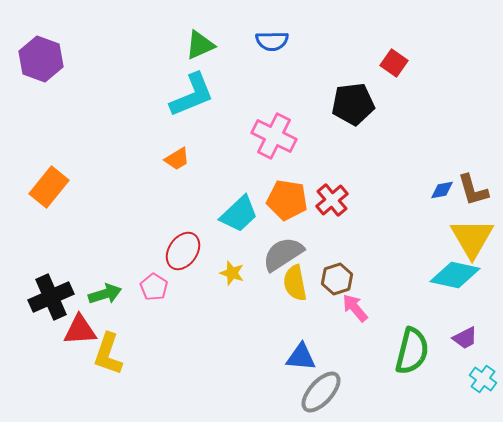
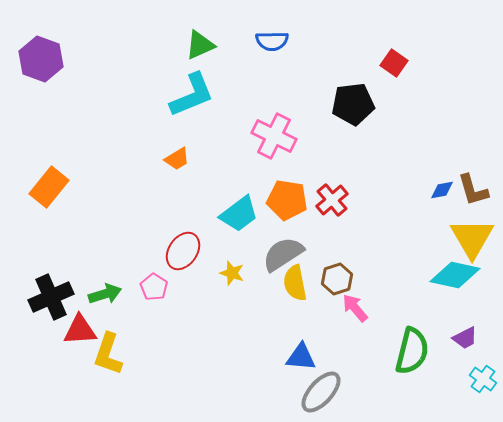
cyan trapezoid: rotated 6 degrees clockwise
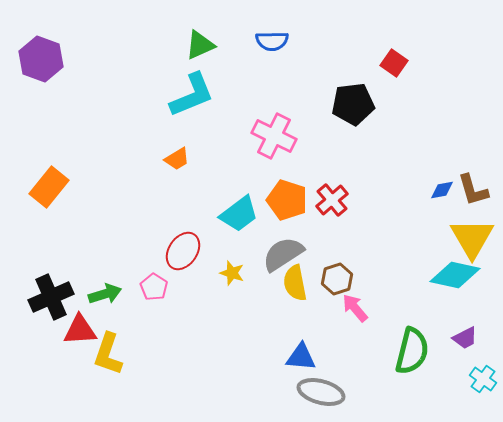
orange pentagon: rotated 9 degrees clockwise
gray ellipse: rotated 63 degrees clockwise
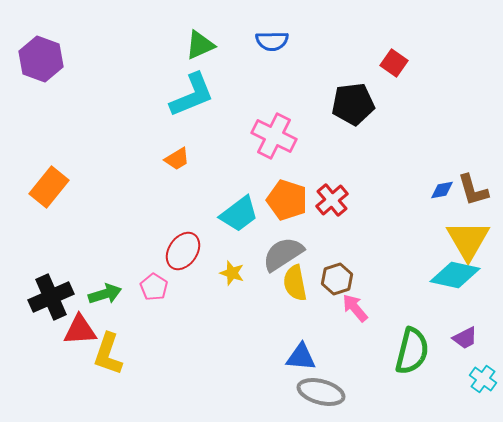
yellow triangle: moved 4 px left, 2 px down
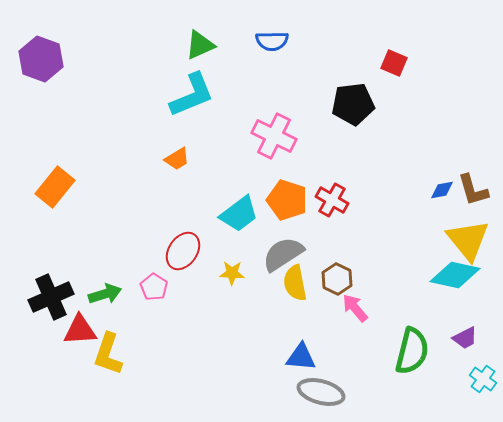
red square: rotated 12 degrees counterclockwise
orange rectangle: moved 6 px right
red cross: rotated 20 degrees counterclockwise
yellow triangle: rotated 9 degrees counterclockwise
yellow star: rotated 15 degrees counterclockwise
brown hexagon: rotated 16 degrees counterclockwise
